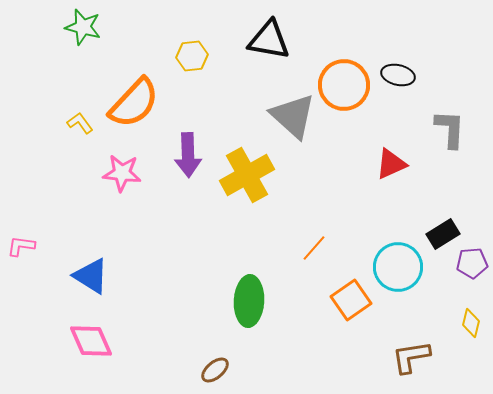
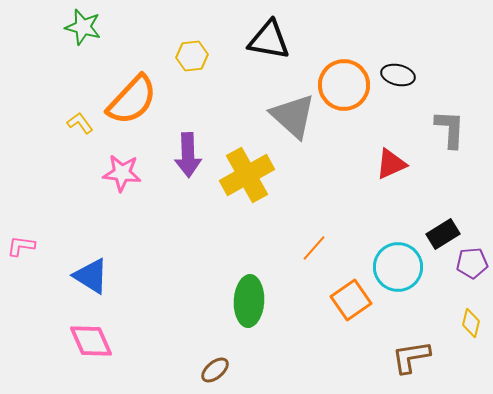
orange semicircle: moved 2 px left, 3 px up
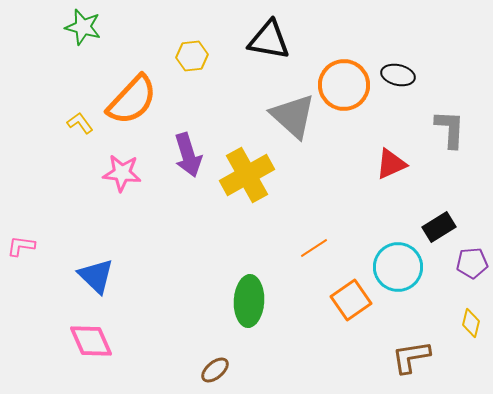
purple arrow: rotated 15 degrees counterclockwise
black rectangle: moved 4 px left, 7 px up
orange line: rotated 16 degrees clockwise
blue triangle: moved 5 px right; rotated 12 degrees clockwise
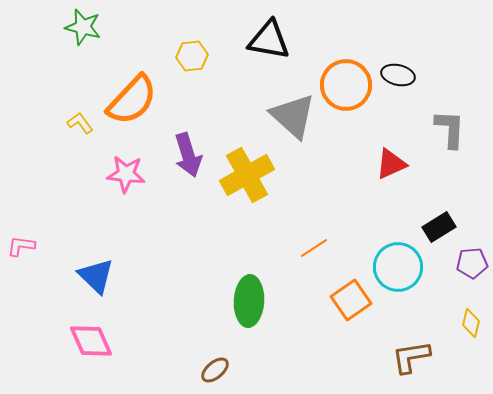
orange circle: moved 2 px right
pink star: moved 4 px right, 1 px down
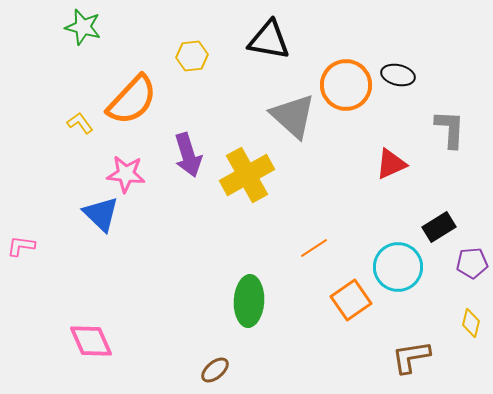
blue triangle: moved 5 px right, 62 px up
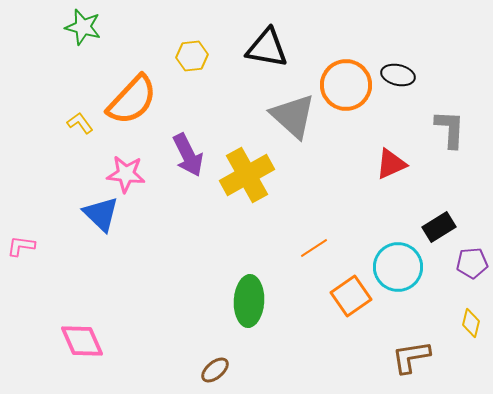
black triangle: moved 2 px left, 8 px down
purple arrow: rotated 9 degrees counterclockwise
orange square: moved 4 px up
pink diamond: moved 9 px left
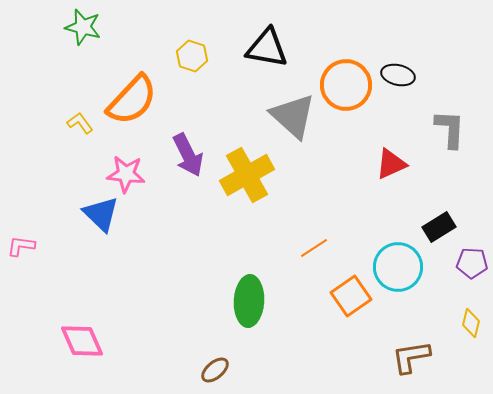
yellow hexagon: rotated 24 degrees clockwise
purple pentagon: rotated 8 degrees clockwise
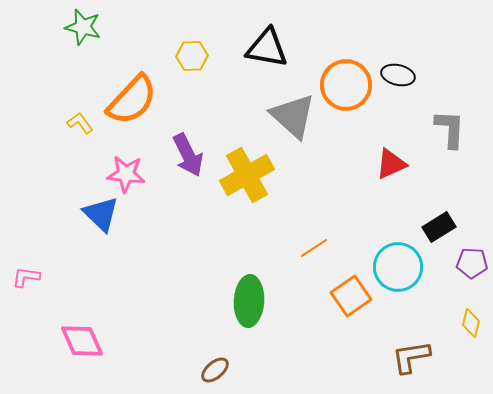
yellow hexagon: rotated 20 degrees counterclockwise
pink L-shape: moved 5 px right, 31 px down
